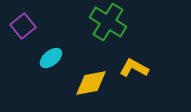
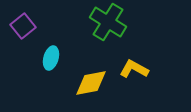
cyan ellipse: rotated 35 degrees counterclockwise
yellow L-shape: moved 1 px down
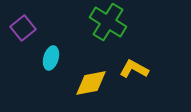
purple square: moved 2 px down
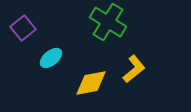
cyan ellipse: rotated 35 degrees clockwise
yellow L-shape: rotated 112 degrees clockwise
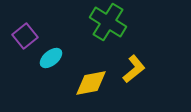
purple square: moved 2 px right, 8 px down
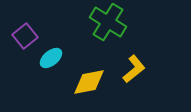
yellow diamond: moved 2 px left, 1 px up
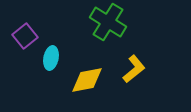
cyan ellipse: rotated 40 degrees counterclockwise
yellow diamond: moved 2 px left, 2 px up
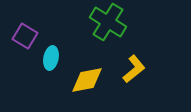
purple square: rotated 20 degrees counterclockwise
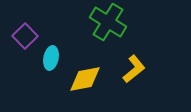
purple square: rotated 15 degrees clockwise
yellow diamond: moved 2 px left, 1 px up
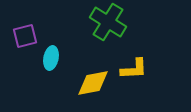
purple square: rotated 30 degrees clockwise
yellow L-shape: rotated 36 degrees clockwise
yellow diamond: moved 8 px right, 4 px down
